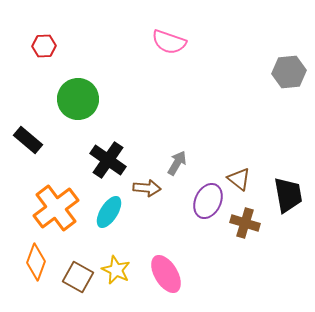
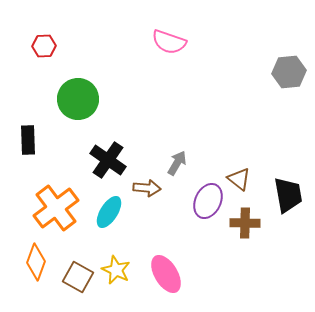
black rectangle: rotated 48 degrees clockwise
brown cross: rotated 16 degrees counterclockwise
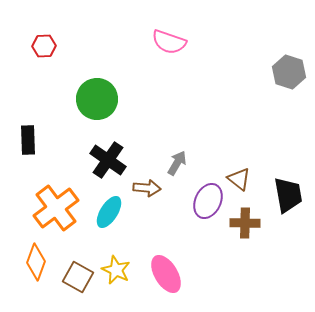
gray hexagon: rotated 24 degrees clockwise
green circle: moved 19 px right
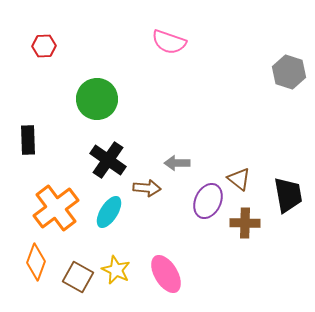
gray arrow: rotated 120 degrees counterclockwise
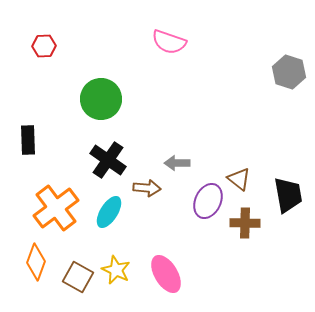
green circle: moved 4 px right
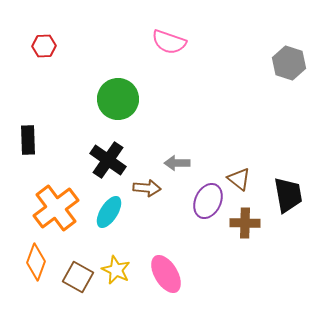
gray hexagon: moved 9 px up
green circle: moved 17 px right
